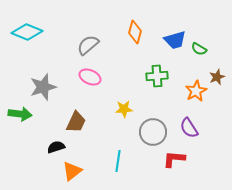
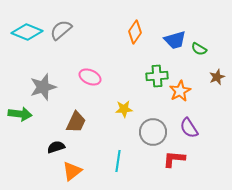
orange diamond: rotated 20 degrees clockwise
gray semicircle: moved 27 px left, 15 px up
orange star: moved 16 px left
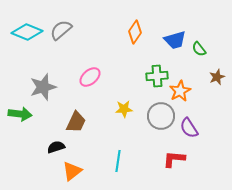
green semicircle: rotated 21 degrees clockwise
pink ellipse: rotated 65 degrees counterclockwise
gray circle: moved 8 px right, 16 px up
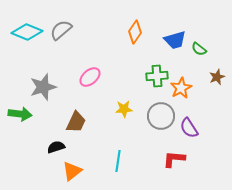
green semicircle: rotated 14 degrees counterclockwise
orange star: moved 1 px right, 3 px up
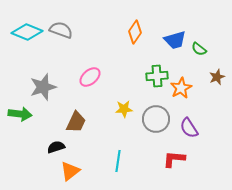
gray semicircle: rotated 60 degrees clockwise
gray circle: moved 5 px left, 3 px down
orange triangle: moved 2 px left
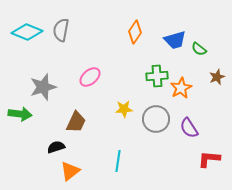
gray semicircle: rotated 100 degrees counterclockwise
red L-shape: moved 35 px right
